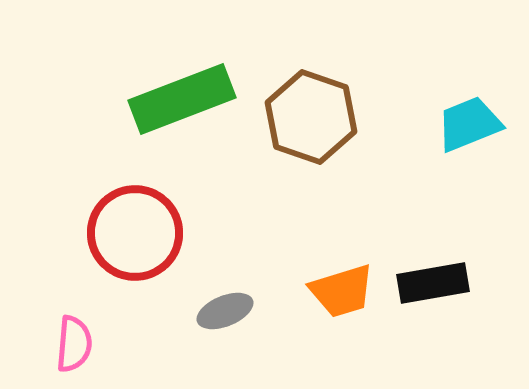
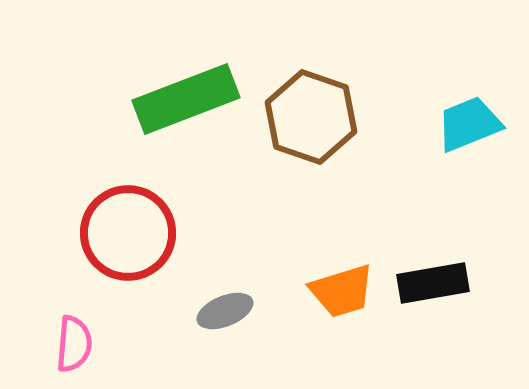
green rectangle: moved 4 px right
red circle: moved 7 px left
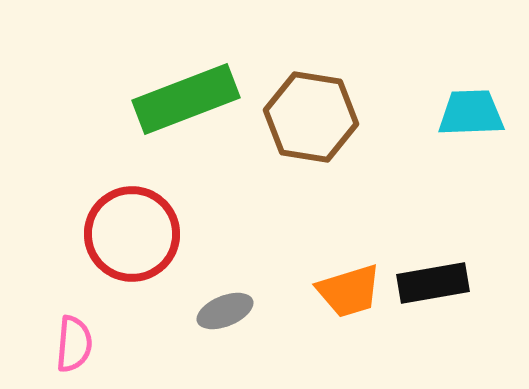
brown hexagon: rotated 10 degrees counterclockwise
cyan trapezoid: moved 2 px right, 11 px up; rotated 20 degrees clockwise
red circle: moved 4 px right, 1 px down
orange trapezoid: moved 7 px right
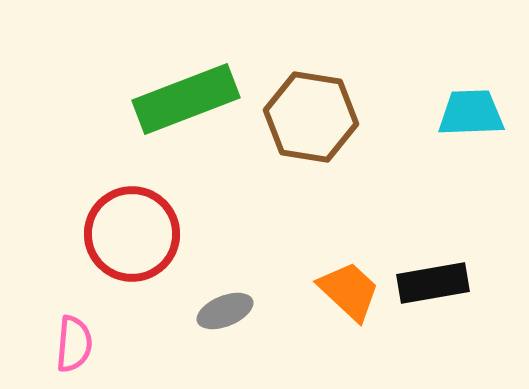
orange trapezoid: rotated 120 degrees counterclockwise
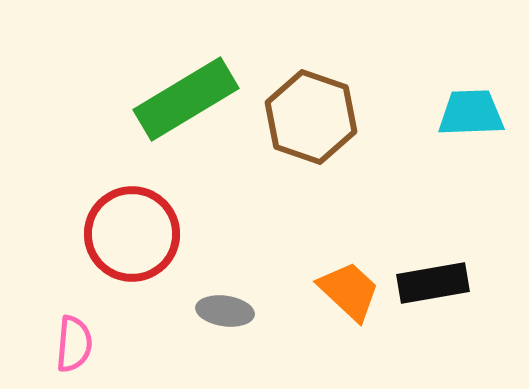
green rectangle: rotated 10 degrees counterclockwise
brown hexagon: rotated 10 degrees clockwise
gray ellipse: rotated 30 degrees clockwise
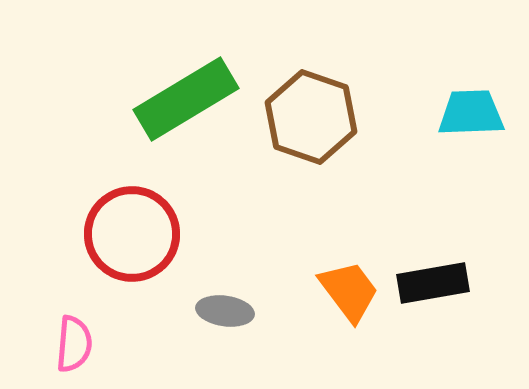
orange trapezoid: rotated 10 degrees clockwise
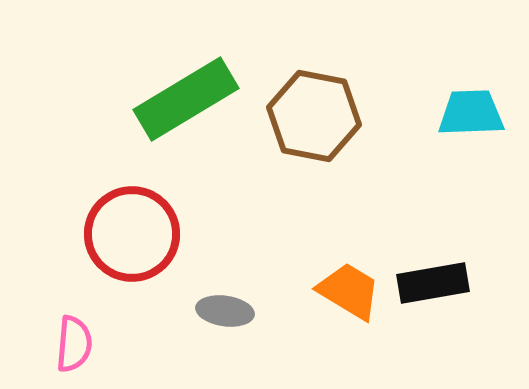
brown hexagon: moved 3 px right, 1 px up; rotated 8 degrees counterclockwise
orange trapezoid: rotated 22 degrees counterclockwise
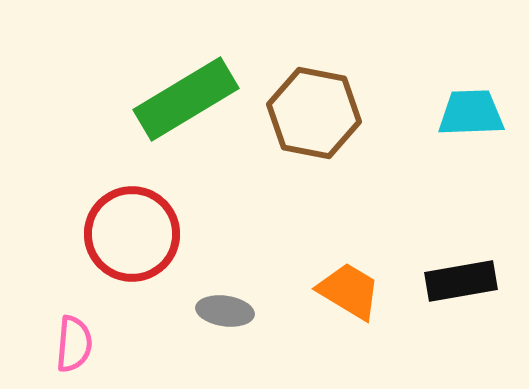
brown hexagon: moved 3 px up
black rectangle: moved 28 px right, 2 px up
